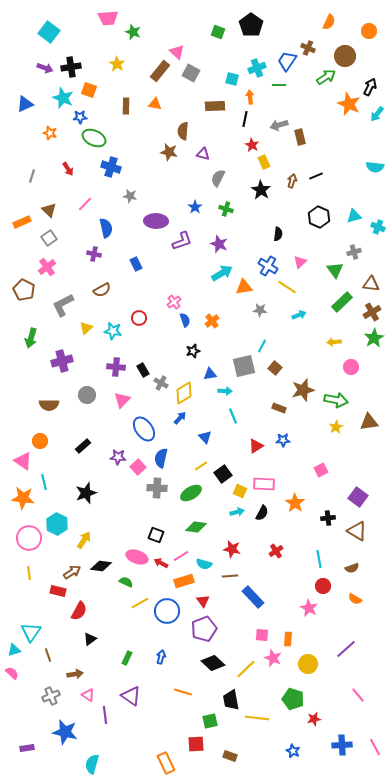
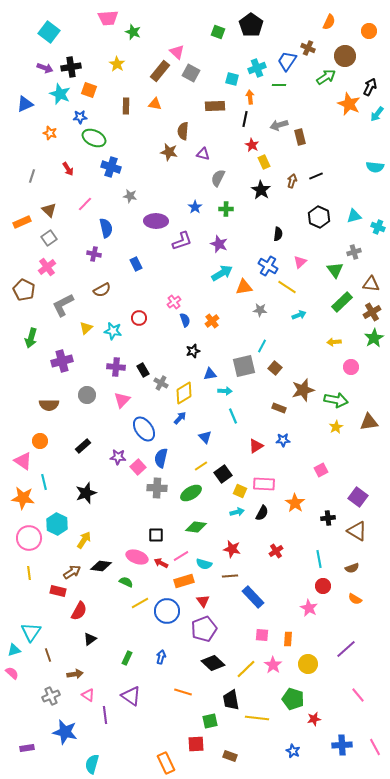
cyan star at (63, 98): moved 3 px left, 4 px up
green cross at (226, 209): rotated 16 degrees counterclockwise
black square at (156, 535): rotated 21 degrees counterclockwise
pink star at (273, 658): moved 7 px down; rotated 12 degrees clockwise
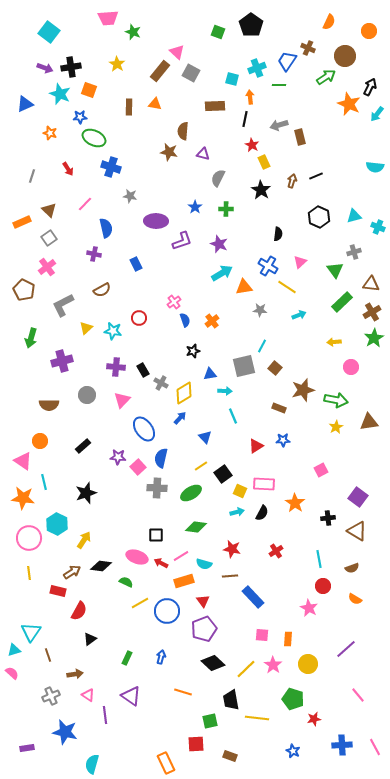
brown rectangle at (126, 106): moved 3 px right, 1 px down
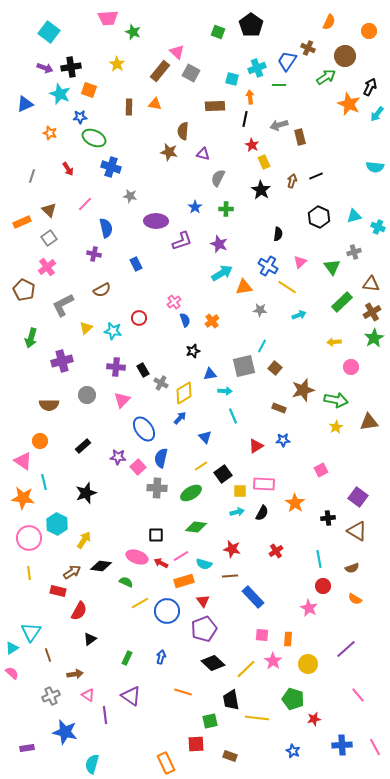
green triangle at (335, 270): moved 3 px left, 3 px up
yellow square at (240, 491): rotated 24 degrees counterclockwise
cyan triangle at (14, 650): moved 2 px left, 2 px up; rotated 16 degrees counterclockwise
pink star at (273, 665): moved 4 px up
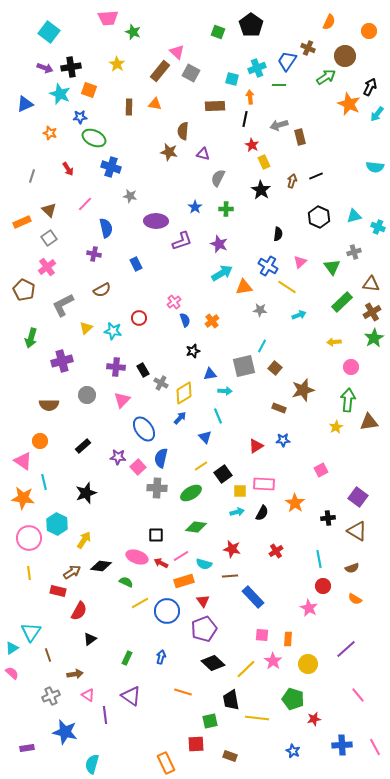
green arrow at (336, 400): moved 12 px right; rotated 95 degrees counterclockwise
cyan line at (233, 416): moved 15 px left
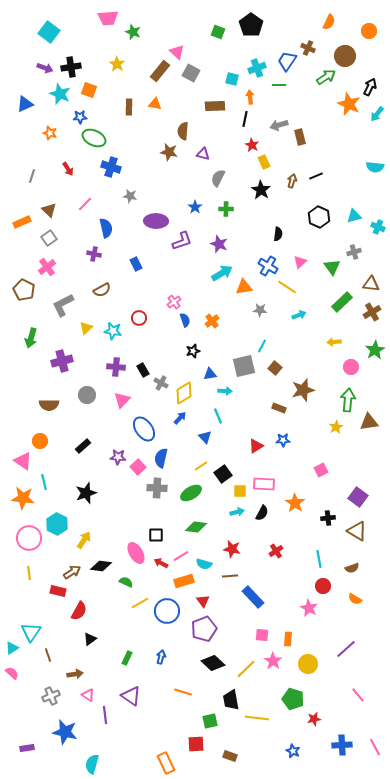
green star at (374, 338): moved 1 px right, 12 px down
pink ellipse at (137, 557): moved 1 px left, 4 px up; rotated 40 degrees clockwise
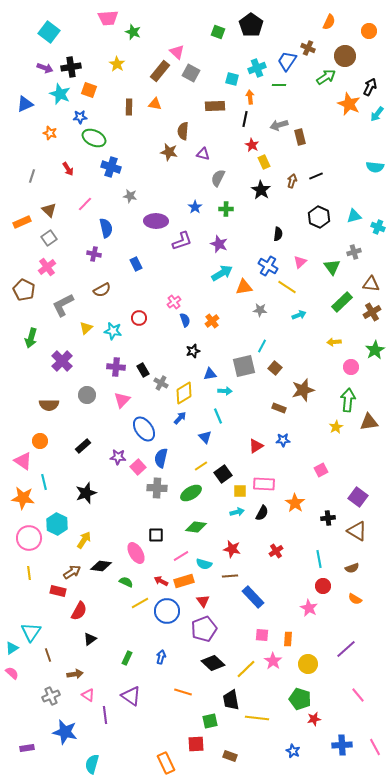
purple cross at (62, 361): rotated 30 degrees counterclockwise
red arrow at (161, 563): moved 18 px down
green pentagon at (293, 699): moved 7 px right
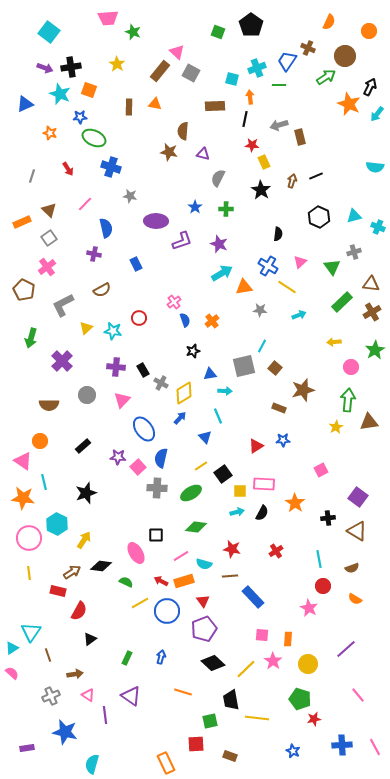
red star at (252, 145): rotated 24 degrees counterclockwise
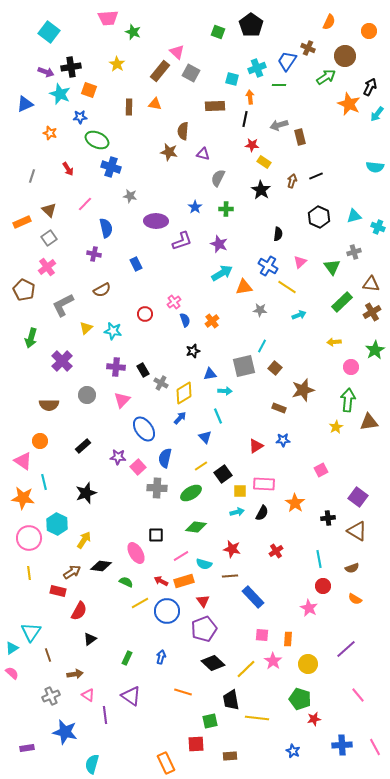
purple arrow at (45, 68): moved 1 px right, 4 px down
green ellipse at (94, 138): moved 3 px right, 2 px down
yellow rectangle at (264, 162): rotated 32 degrees counterclockwise
red circle at (139, 318): moved 6 px right, 4 px up
blue semicircle at (161, 458): moved 4 px right
brown rectangle at (230, 756): rotated 24 degrees counterclockwise
